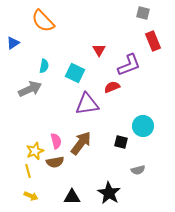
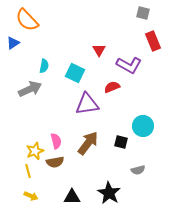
orange semicircle: moved 16 px left, 1 px up
purple L-shape: rotated 50 degrees clockwise
brown arrow: moved 7 px right
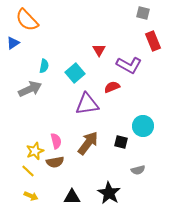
cyan square: rotated 24 degrees clockwise
yellow line: rotated 32 degrees counterclockwise
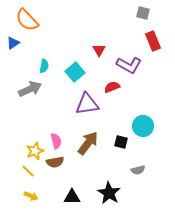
cyan square: moved 1 px up
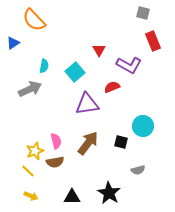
orange semicircle: moved 7 px right
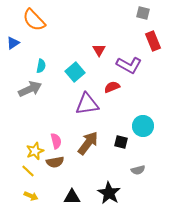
cyan semicircle: moved 3 px left
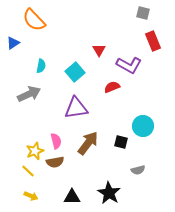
gray arrow: moved 1 px left, 5 px down
purple triangle: moved 11 px left, 4 px down
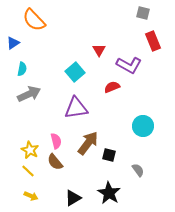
cyan semicircle: moved 19 px left, 3 px down
black square: moved 12 px left, 13 px down
yellow star: moved 5 px left, 1 px up; rotated 24 degrees counterclockwise
brown semicircle: rotated 60 degrees clockwise
gray semicircle: rotated 112 degrees counterclockwise
black triangle: moved 1 px right, 1 px down; rotated 30 degrees counterclockwise
